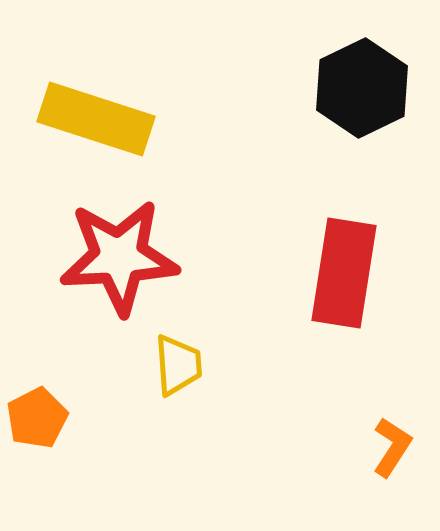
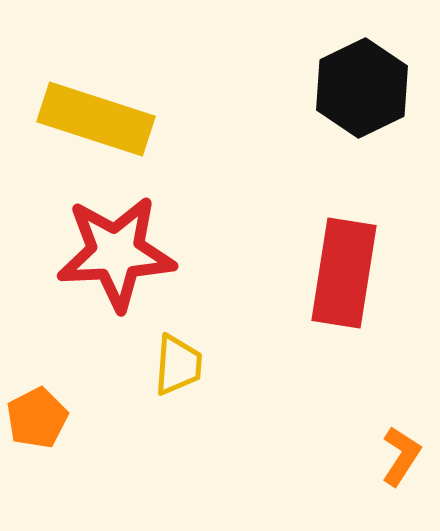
red star: moved 3 px left, 4 px up
yellow trapezoid: rotated 8 degrees clockwise
orange L-shape: moved 9 px right, 9 px down
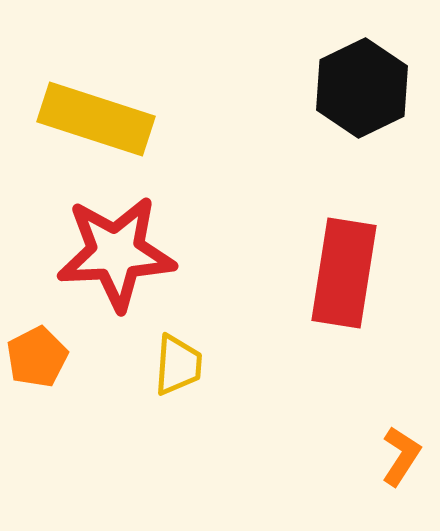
orange pentagon: moved 61 px up
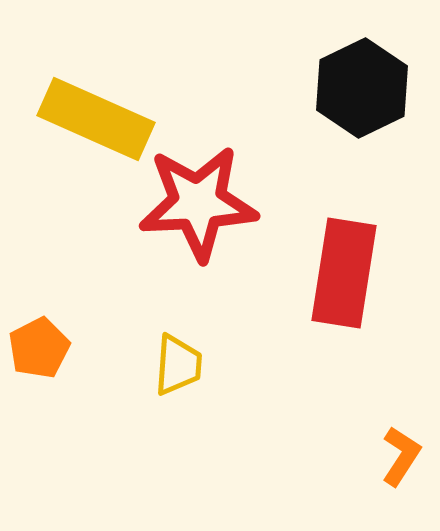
yellow rectangle: rotated 6 degrees clockwise
red star: moved 82 px right, 50 px up
orange pentagon: moved 2 px right, 9 px up
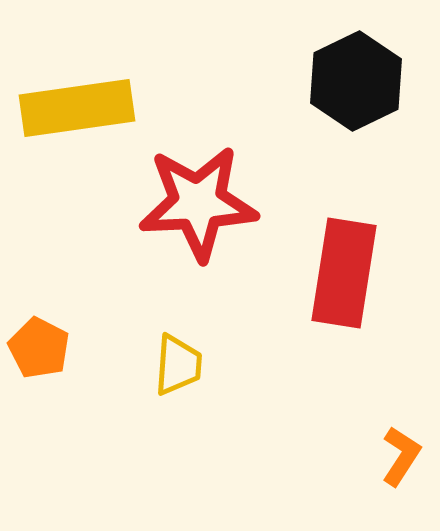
black hexagon: moved 6 px left, 7 px up
yellow rectangle: moved 19 px left, 11 px up; rotated 32 degrees counterclockwise
orange pentagon: rotated 18 degrees counterclockwise
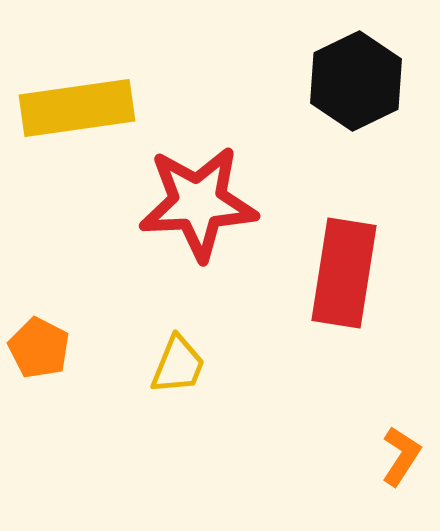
yellow trapezoid: rotated 18 degrees clockwise
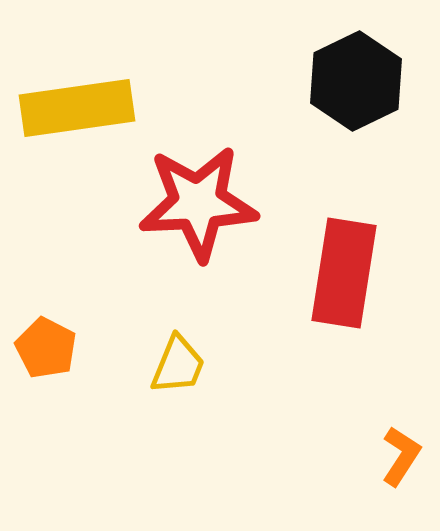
orange pentagon: moved 7 px right
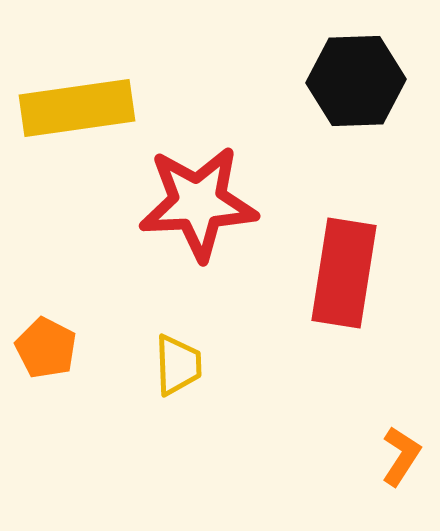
black hexagon: rotated 24 degrees clockwise
yellow trapezoid: rotated 24 degrees counterclockwise
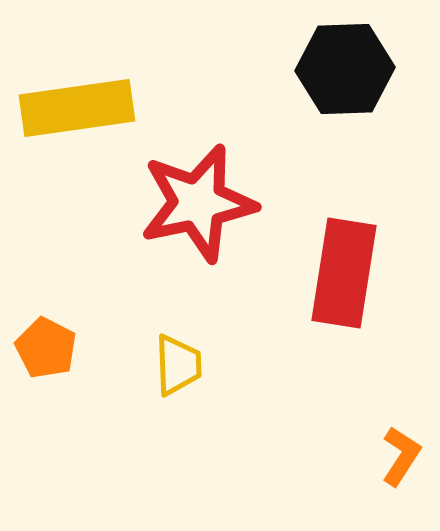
black hexagon: moved 11 px left, 12 px up
red star: rotated 9 degrees counterclockwise
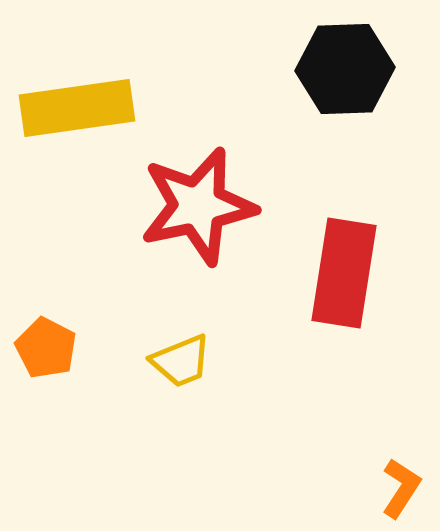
red star: moved 3 px down
yellow trapezoid: moved 3 px right, 4 px up; rotated 70 degrees clockwise
orange L-shape: moved 32 px down
